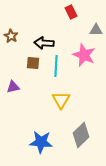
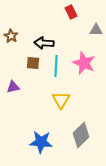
pink star: moved 8 px down
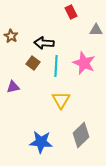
brown square: rotated 32 degrees clockwise
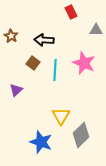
black arrow: moved 3 px up
cyan line: moved 1 px left, 4 px down
purple triangle: moved 3 px right, 3 px down; rotated 32 degrees counterclockwise
yellow triangle: moved 16 px down
blue star: rotated 15 degrees clockwise
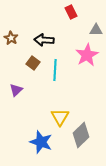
brown star: moved 2 px down
pink star: moved 3 px right, 8 px up; rotated 20 degrees clockwise
yellow triangle: moved 1 px left, 1 px down
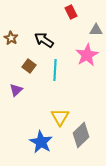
black arrow: rotated 30 degrees clockwise
brown square: moved 4 px left, 3 px down
blue star: rotated 10 degrees clockwise
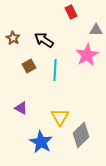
brown star: moved 2 px right
brown square: rotated 24 degrees clockwise
purple triangle: moved 5 px right, 18 px down; rotated 48 degrees counterclockwise
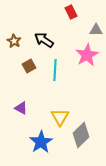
brown star: moved 1 px right, 3 px down
blue star: rotated 10 degrees clockwise
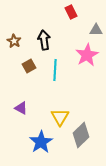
black arrow: rotated 48 degrees clockwise
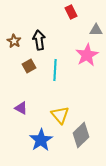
black arrow: moved 5 px left
yellow triangle: moved 2 px up; rotated 12 degrees counterclockwise
blue star: moved 2 px up
